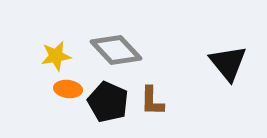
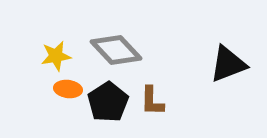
black triangle: moved 1 px down; rotated 48 degrees clockwise
black pentagon: rotated 15 degrees clockwise
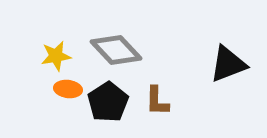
brown L-shape: moved 5 px right
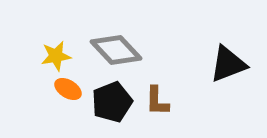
orange ellipse: rotated 24 degrees clockwise
black pentagon: moved 4 px right; rotated 12 degrees clockwise
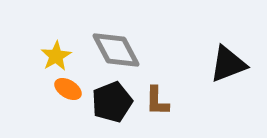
gray diamond: rotated 15 degrees clockwise
yellow star: rotated 20 degrees counterclockwise
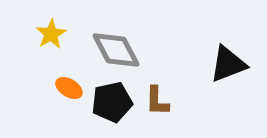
yellow star: moved 5 px left, 22 px up
orange ellipse: moved 1 px right, 1 px up
black pentagon: rotated 9 degrees clockwise
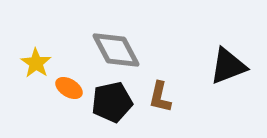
yellow star: moved 15 px left, 29 px down; rotated 8 degrees counterclockwise
black triangle: moved 2 px down
brown L-shape: moved 3 px right, 4 px up; rotated 12 degrees clockwise
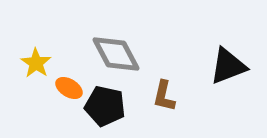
gray diamond: moved 4 px down
brown L-shape: moved 4 px right, 1 px up
black pentagon: moved 7 px left, 4 px down; rotated 24 degrees clockwise
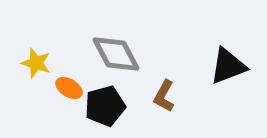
yellow star: rotated 16 degrees counterclockwise
brown L-shape: rotated 16 degrees clockwise
black pentagon: rotated 27 degrees counterclockwise
